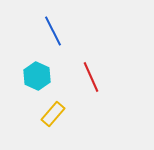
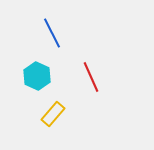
blue line: moved 1 px left, 2 px down
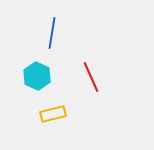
blue line: rotated 36 degrees clockwise
yellow rectangle: rotated 35 degrees clockwise
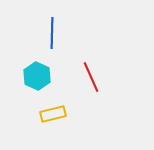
blue line: rotated 8 degrees counterclockwise
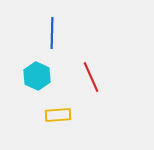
yellow rectangle: moved 5 px right, 1 px down; rotated 10 degrees clockwise
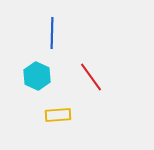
red line: rotated 12 degrees counterclockwise
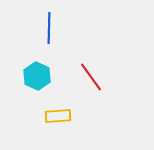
blue line: moved 3 px left, 5 px up
yellow rectangle: moved 1 px down
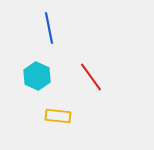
blue line: rotated 12 degrees counterclockwise
yellow rectangle: rotated 10 degrees clockwise
